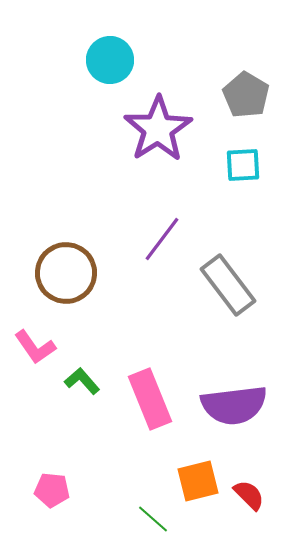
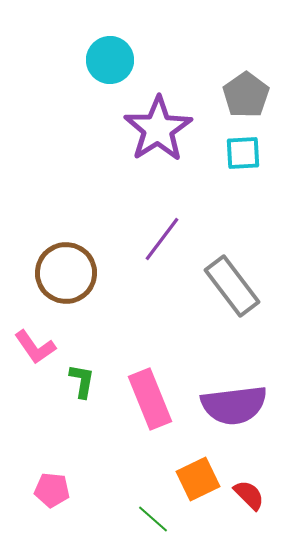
gray pentagon: rotated 6 degrees clockwise
cyan square: moved 12 px up
gray rectangle: moved 4 px right, 1 px down
green L-shape: rotated 51 degrees clockwise
orange square: moved 2 px up; rotated 12 degrees counterclockwise
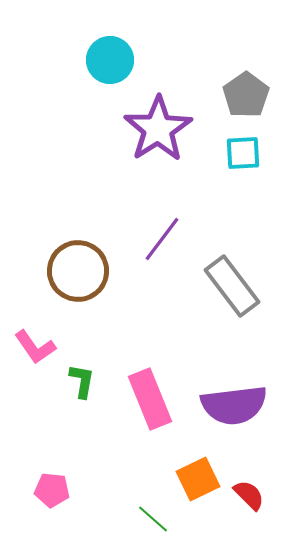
brown circle: moved 12 px right, 2 px up
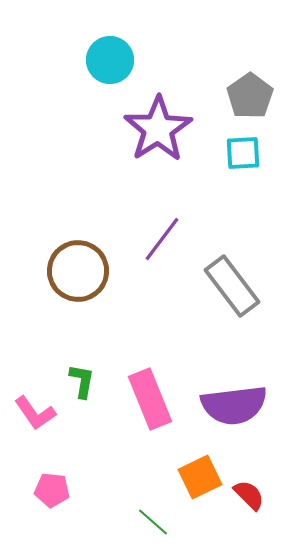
gray pentagon: moved 4 px right, 1 px down
pink L-shape: moved 66 px down
orange square: moved 2 px right, 2 px up
green line: moved 3 px down
